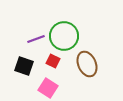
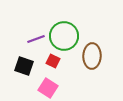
brown ellipse: moved 5 px right, 8 px up; rotated 25 degrees clockwise
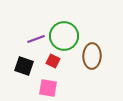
pink square: rotated 24 degrees counterclockwise
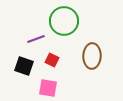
green circle: moved 15 px up
red square: moved 1 px left, 1 px up
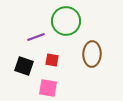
green circle: moved 2 px right
purple line: moved 2 px up
brown ellipse: moved 2 px up
red square: rotated 16 degrees counterclockwise
